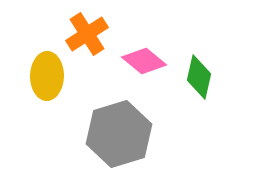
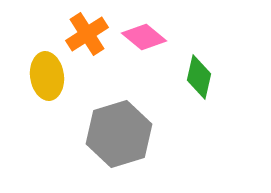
pink diamond: moved 24 px up
yellow ellipse: rotated 9 degrees counterclockwise
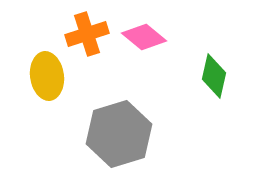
orange cross: rotated 15 degrees clockwise
green diamond: moved 15 px right, 1 px up
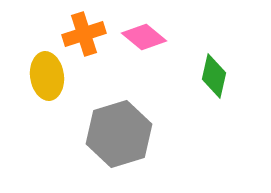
orange cross: moved 3 px left
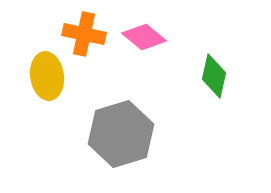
orange cross: rotated 30 degrees clockwise
gray hexagon: moved 2 px right
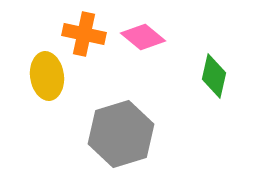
pink diamond: moved 1 px left
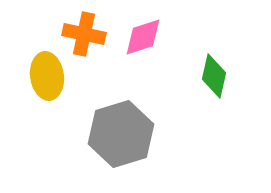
pink diamond: rotated 57 degrees counterclockwise
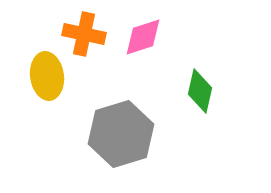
green diamond: moved 14 px left, 15 px down
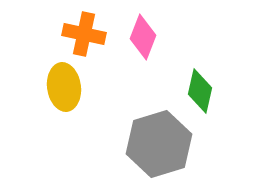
pink diamond: rotated 51 degrees counterclockwise
yellow ellipse: moved 17 px right, 11 px down
gray hexagon: moved 38 px right, 10 px down
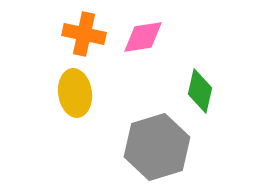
pink diamond: rotated 60 degrees clockwise
yellow ellipse: moved 11 px right, 6 px down
gray hexagon: moved 2 px left, 3 px down
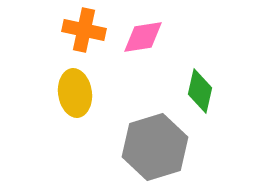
orange cross: moved 4 px up
gray hexagon: moved 2 px left
